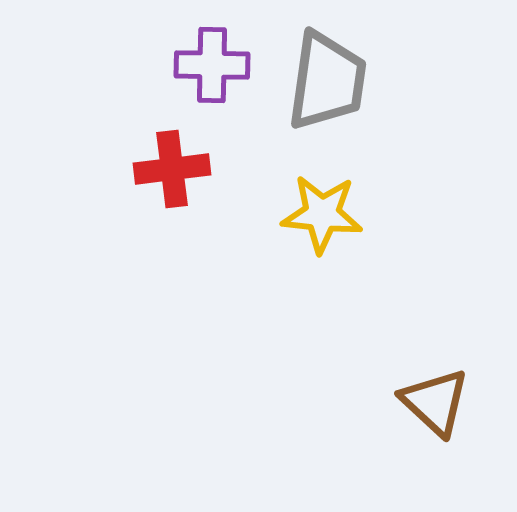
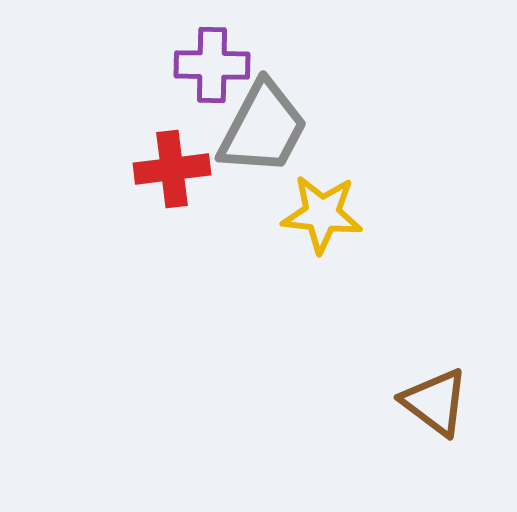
gray trapezoid: moved 64 px left, 47 px down; rotated 20 degrees clockwise
brown triangle: rotated 6 degrees counterclockwise
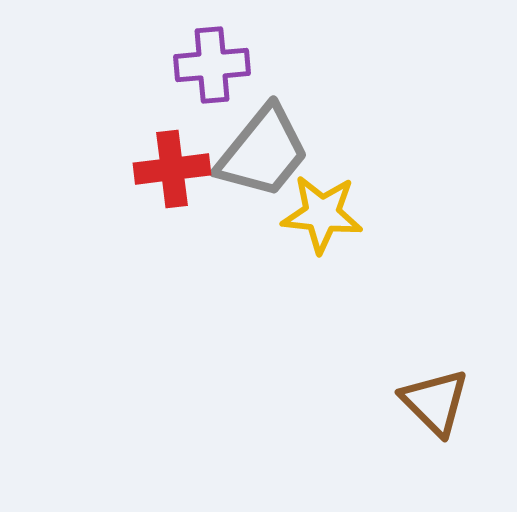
purple cross: rotated 6 degrees counterclockwise
gray trapezoid: moved 24 px down; rotated 11 degrees clockwise
brown triangle: rotated 8 degrees clockwise
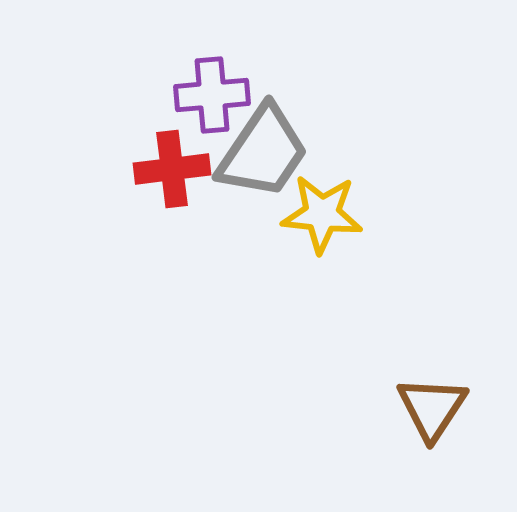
purple cross: moved 30 px down
gray trapezoid: rotated 5 degrees counterclockwise
brown triangle: moved 3 px left, 6 px down; rotated 18 degrees clockwise
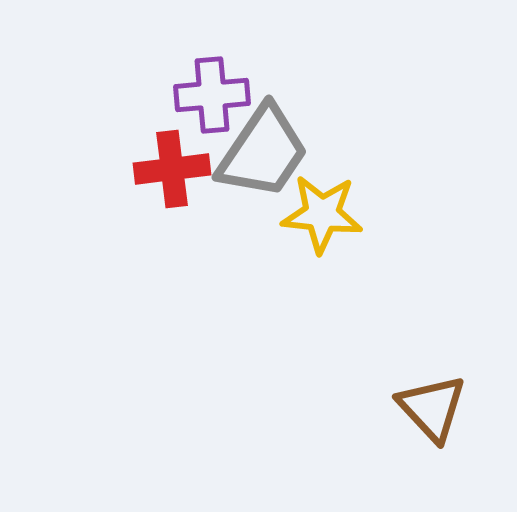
brown triangle: rotated 16 degrees counterclockwise
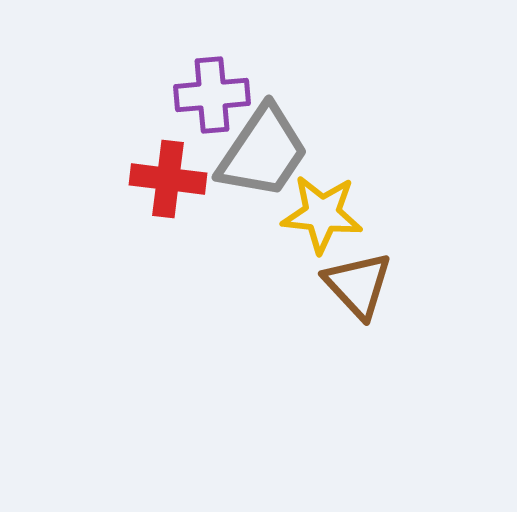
red cross: moved 4 px left, 10 px down; rotated 14 degrees clockwise
brown triangle: moved 74 px left, 123 px up
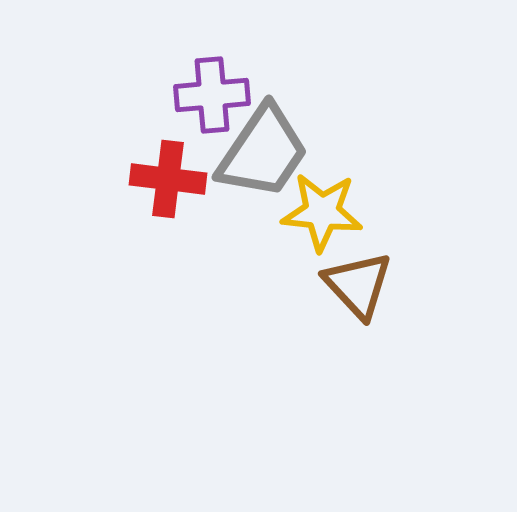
yellow star: moved 2 px up
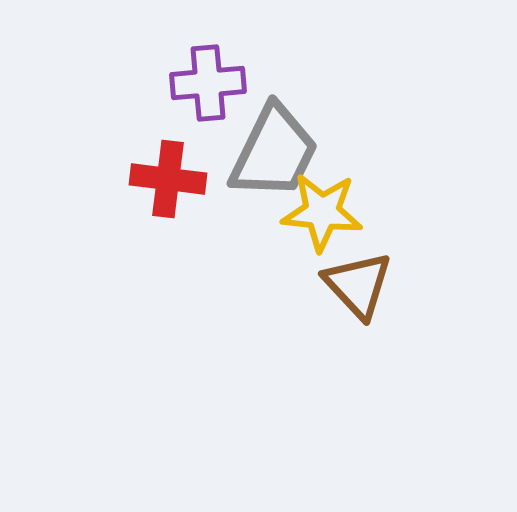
purple cross: moved 4 px left, 12 px up
gray trapezoid: moved 11 px right; rotated 8 degrees counterclockwise
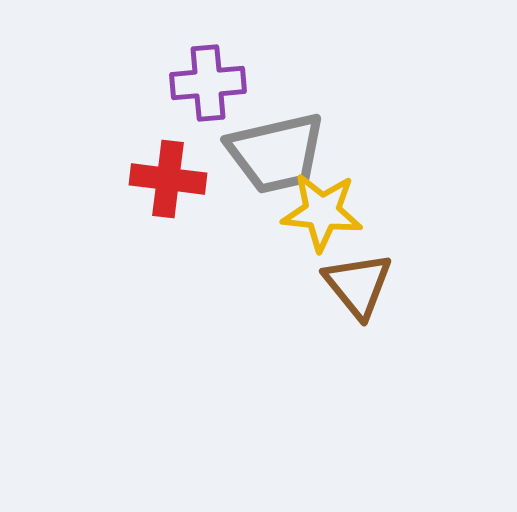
gray trapezoid: moved 2 px right, 1 px down; rotated 51 degrees clockwise
brown triangle: rotated 4 degrees clockwise
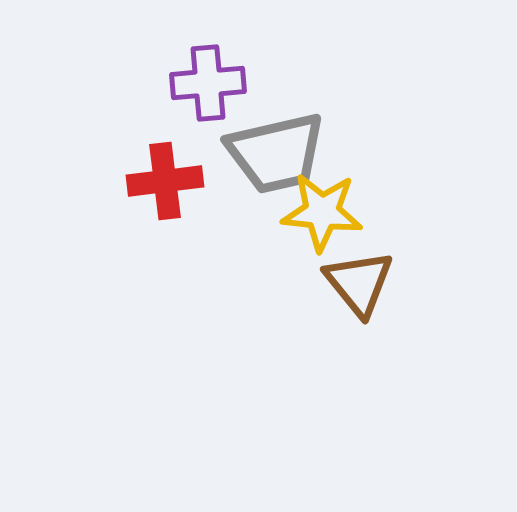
red cross: moved 3 px left, 2 px down; rotated 14 degrees counterclockwise
brown triangle: moved 1 px right, 2 px up
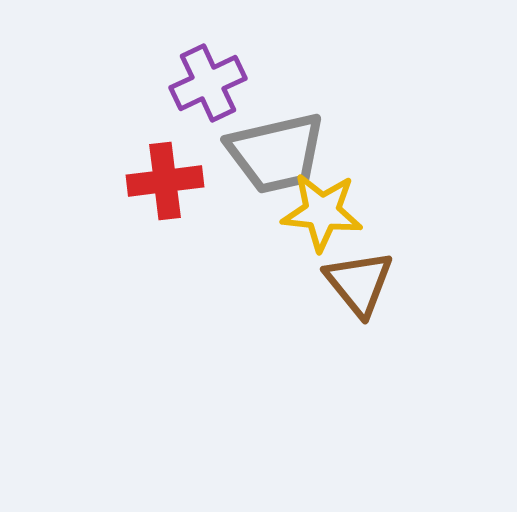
purple cross: rotated 20 degrees counterclockwise
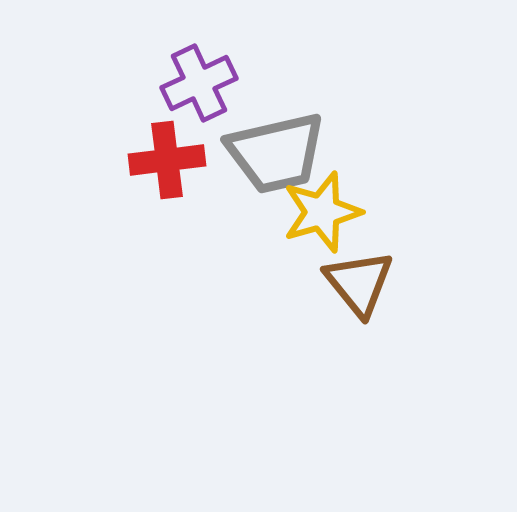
purple cross: moved 9 px left
red cross: moved 2 px right, 21 px up
yellow star: rotated 22 degrees counterclockwise
